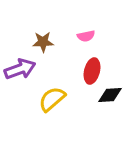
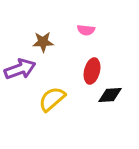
pink semicircle: moved 6 px up; rotated 18 degrees clockwise
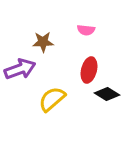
red ellipse: moved 3 px left, 1 px up
black diamond: moved 3 px left, 1 px up; rotated 35 degrees clockwise
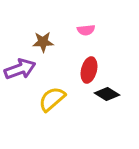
pink semicircle: rotated 12 degrees counterclockwise
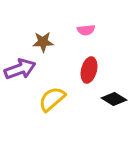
black diamond: moved 7 px right, 5 px down
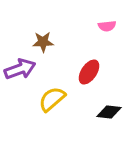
pink semicircle: moved 21 px right, 4 px up
red ellipse: moved 2 px down; rotated 20 degrees clockwise
black diamond: moved 5 px left, 13 px down; rotated 25 degrees counterclockwise
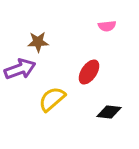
brown star: moved 5 px left
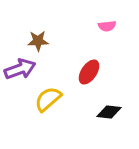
brown star: moved 1 px up
yellow semicircle: moved 4 px left
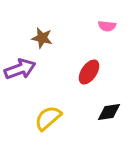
pink semicircle: rotated 12 degrees clockwise
brown star: moved 4 px right, 3 px up; rotated 15 degrees clockwise
yellow semicircle: moved 19 px down
black diamond: rotated 15 degrees counterclockwise
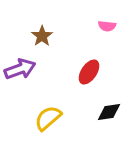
brown star: moved 2 px up; rotated 25 degrees clockwise
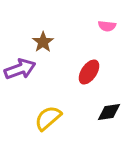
brown star: moved 1 px right, 6 px down
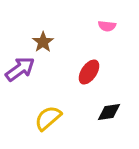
purple arrow: rotated 16 degrees counterclockwise
